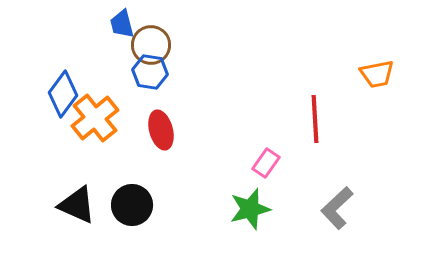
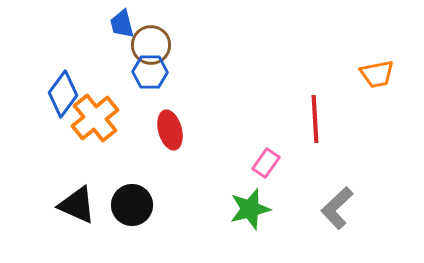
blue hexagon: rotated 8 degrees counterclockwise
red ellipse: moved 9 px right
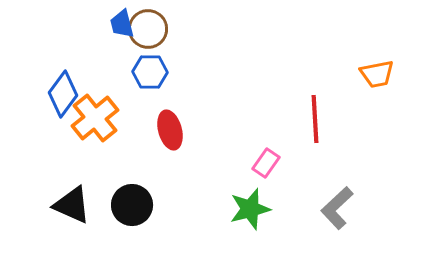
brown circle: moved 3 px left, 16 px up
black triangle: moved 5 px left
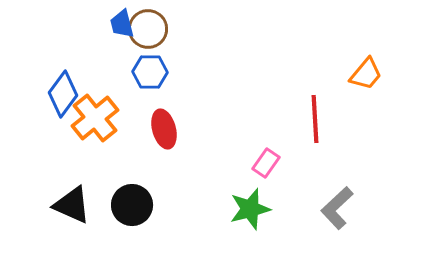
orange trapezoid: moved 11 px left; rotated 39 degrees counterclockwise
red ellipse: moved 6 px left, 1 px up
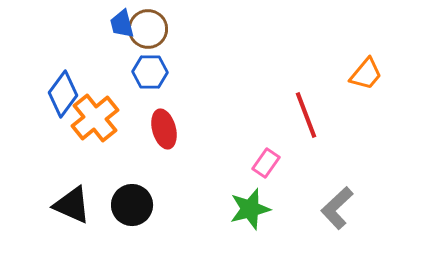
red line: moved 9 px left, 4 px up; rotated 18 degrees counterclockwise
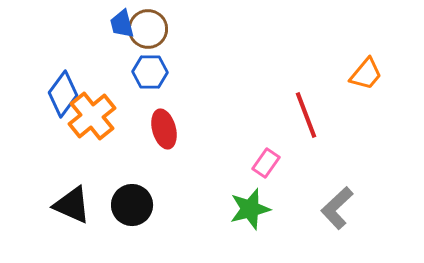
orange cross: moved 3 px left, 2 px up
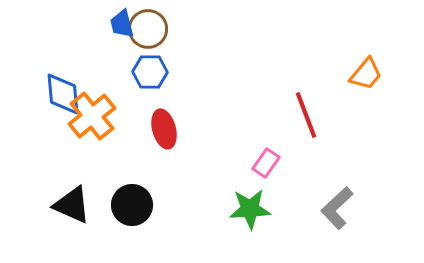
blue diamond: rotated 42 degrees counterclockwise
green star: rotated 12 degrees clockwise
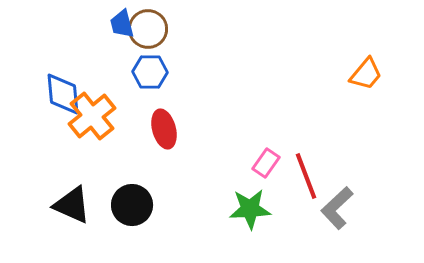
red line: moved 61 px down
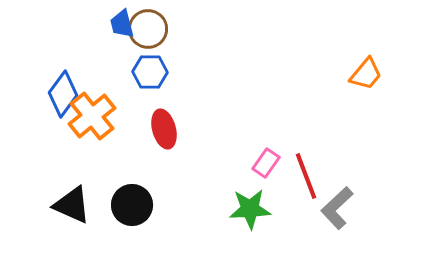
blue diamond: rotated 42 degrees clockwise
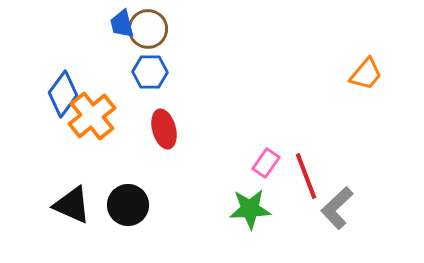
black circle: moved 4 px left
